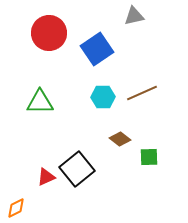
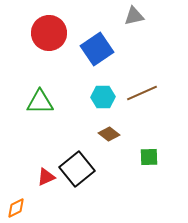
brown diamond: moved 11 px left, 5 px up
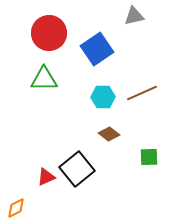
green triangle: moved 4 px right, 23 px up
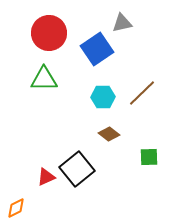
gray triangle: moved 12 px left, 7 px down
brown line: rotated 20 degrees counterclockwise
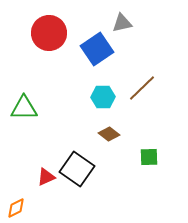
green triangle: moved 20 px left, 29 px down
brown line: moved 5 px up
black square: rotated 16 degrees counterclockwise
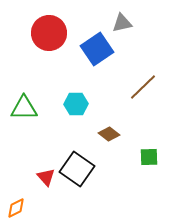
brown line: moved 1 px right, 1 px up
cyan hexagon: moved 27 px left, 7 px down
red triangle: rotated 48 degrees counterclockwise
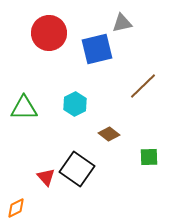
blue square: rotated 20 degrees clockwise
brown line: moved 1 px up
cyan hexagon: moved 1 px left; rotated 25 degrees counterclockwise
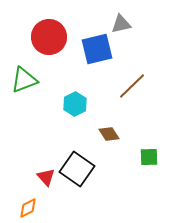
gray triangle: moved 1 px left, 1 px down
red circle: moved 4 px down
brown line: moved 11 px left
green triangle: moved 28 px up; rotated 20 degrees counterclockwise
brown diamond: rotated 20 degrees clockwise
orange diamond: moved 12 px right
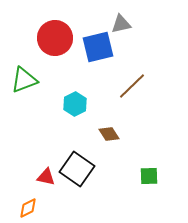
red circle: moved 6 px right, 1 px down
blue square: moved 1 px right, 2 px up
green square: moved 19 px down
red triangle: rotated 36 degrees counterclockwise
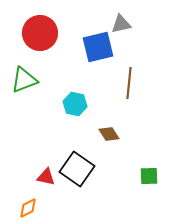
red circle: moved 15 px left, 5 px up
brown line: moved 3 px left, 3 px up; rotated 40 degrees counterclockwise
cyan hexagon: rotated 20 degrees counterclockwise
